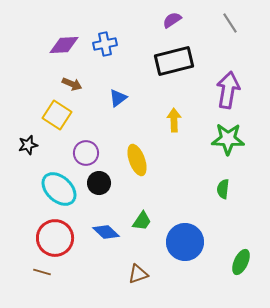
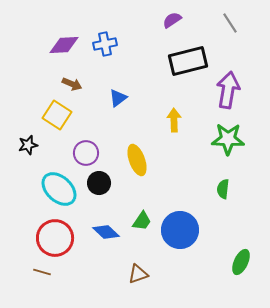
black rectangle: moved 14 px right
blue circle: moved 5 px left, 12 px up
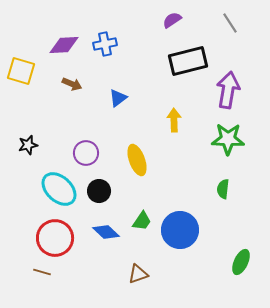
yellow square: moved 36 px left, 44 px up; rotated 16 degrees counterclockwise
black circle: moved 8 px down
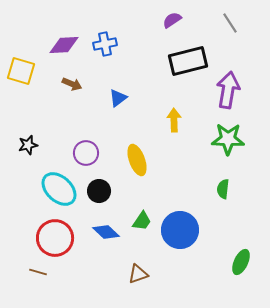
brown line: moved 4 px left
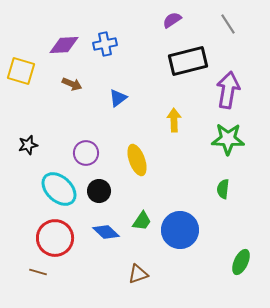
gray line: moved 2 px left, 1 px down
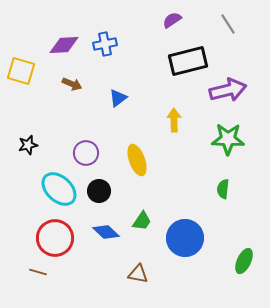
purple arrow: rotated 66 degrees clockwise
blue circle: moved 5 px right, 8 px down
green ellipse: moved 3 px right, 1 px up
brown triangle: rotated 30 degrees clockwise
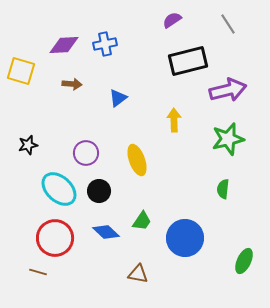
brown arrow: rotated 18 degrees counterclockwise
green star: rotated 16 degrees counterclockwise
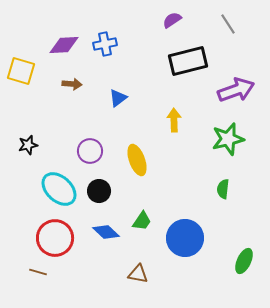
purple arrow: moved 8 px right; rotated 6 degrees counterclockwise
purple circle: moved 4 px right, 2 px up
